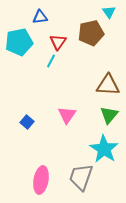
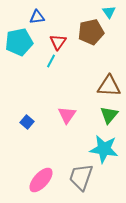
blue triangle: moved 3 px left
brown pentagon: moved 1 px up
brown triangle: moved 1 px right, 1 px down
cyan star: rotated 24 degrees counterclockwise
pink ellipse: rotated 32 degrees clockwise
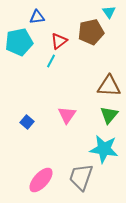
red triangle: moved 1 px right, 1 px up; rotated 18 degrees clockwise
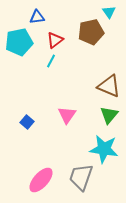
red triangle: moved 4 px left, 1 px up
brown triangle: rotated 20 degrees clockwise
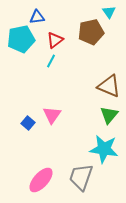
cyan pentagon: moved 2 px right, 3 px up
pink triangle: moved 15 px left
blue square: moved 1 px right, 1 px down
